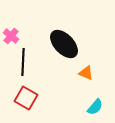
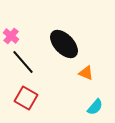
black line: rotated 44 degrees counterclockwise
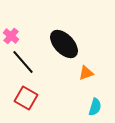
orange triangle: rotated 42 degrees counterclockwise
cyan semicircle: rotated 24 degrees counterclockwise
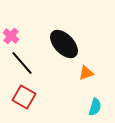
black line: moved 1 px left, 1 px down
red square: moved 2 px left, 1 px up
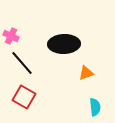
pink cross: rotated 14 degrees counterclockwise
black ellipse: rotated 48 degrees counterclockwise
cyan semicircle: rotated 24 degrees counterclockwise
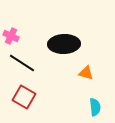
black line: rotated 16 degrees counterclockwise
orange triangle: rotated 35 degrees clockwise
